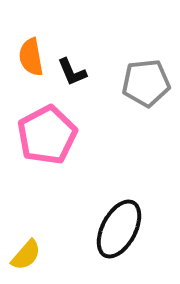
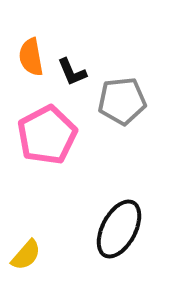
gray pentagon: moved 24 px left, 18 px down
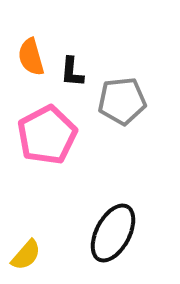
orange semicircle: rotated 6 degrees counterclockwise
black L-shape: rotated 28 degrees clockwise
black ellipse: moved 6 px left, 4 px down
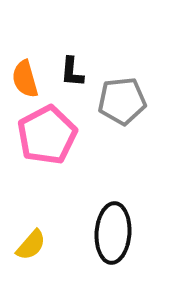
orange semicircle: moved 6 px left, 22 px down
black ellipse: rotated 24 degrees counterclockwise
yellow semicircle: moved 5 px right, 10 px up
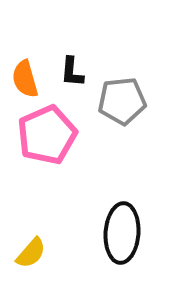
pink pentagon: rotated 4 degrees clockwise
black ellipse: moved 9 px right
yellow semicircle: moved 8 px down
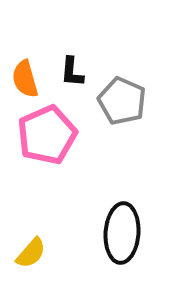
gray pentagon: rotated 30 degrees clockwise
